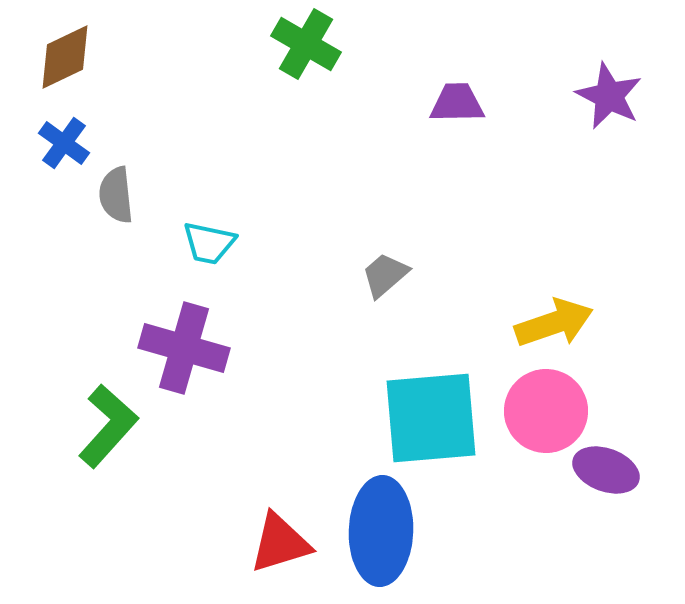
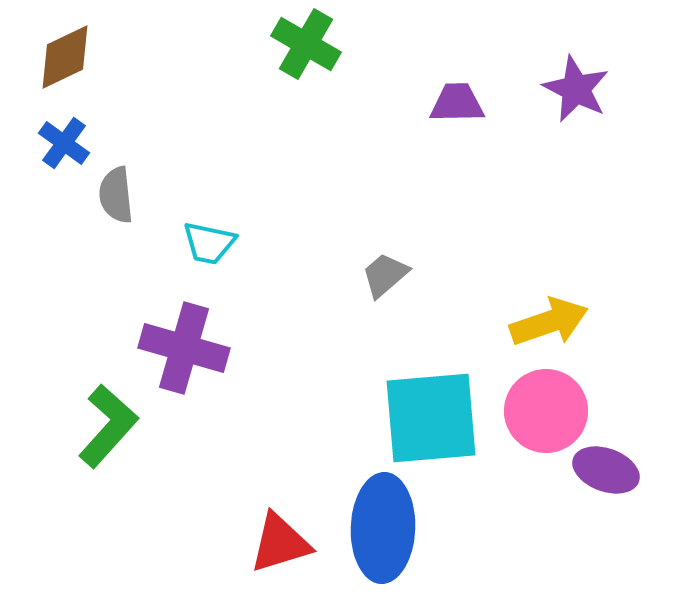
purple star: moved 33 px left, 7 px up
yellow arrow: moved 5 px left, 1 px up
blue ellipse: moved 2 px right, 3 px up
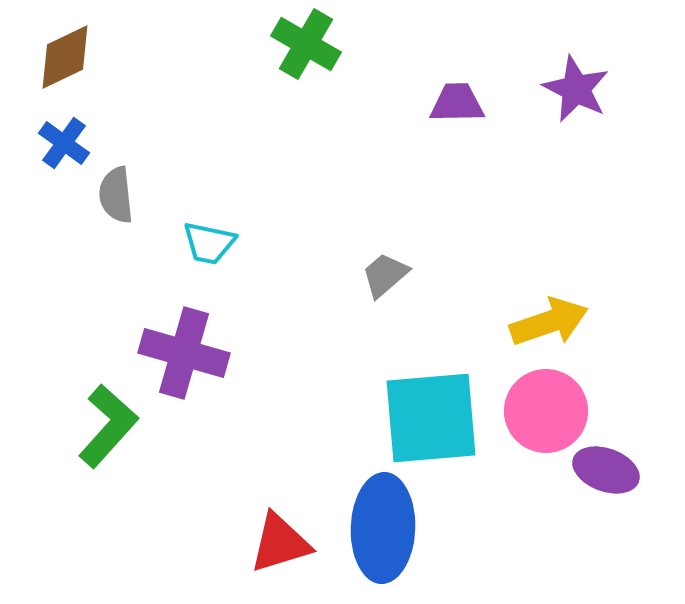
purple cross: moved 5 px down
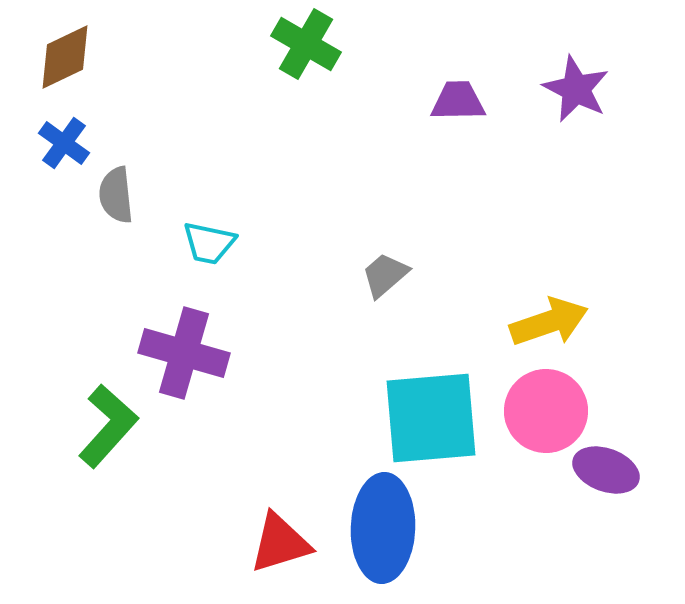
purple trapezoid: moved 1 px right, 2 px up
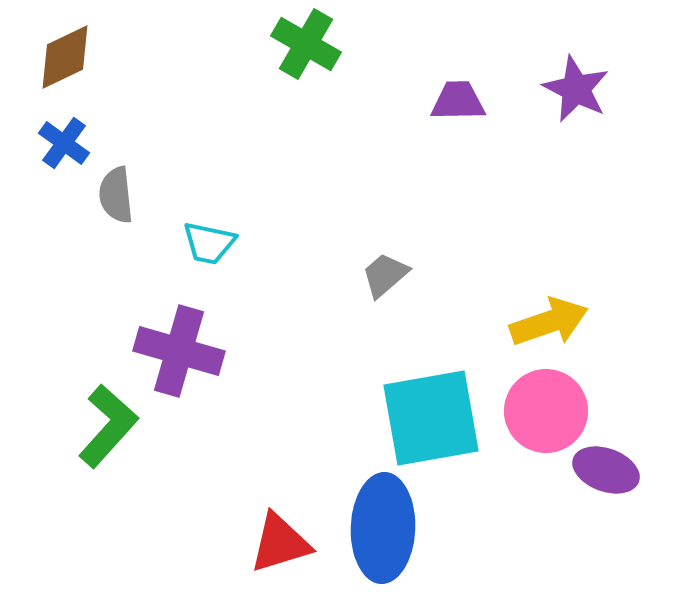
purple cross: moved 5 px left, 2 px up
cyan square: rotated 5 degrees counterclockwise
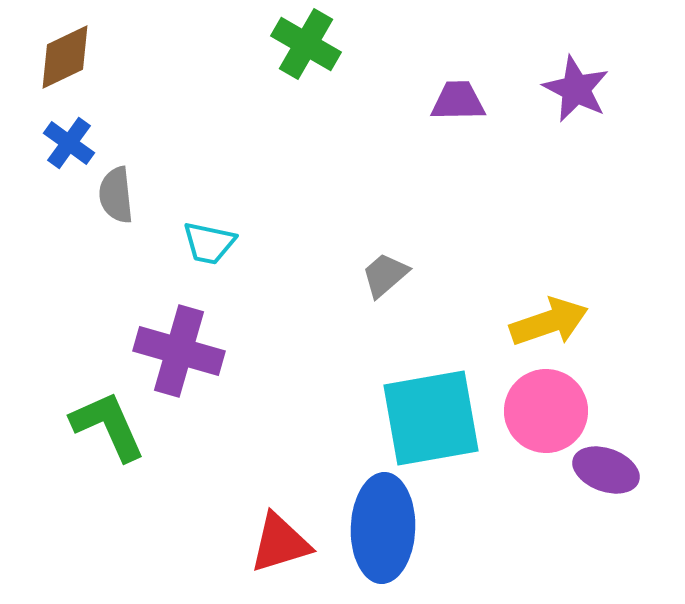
blue cross: moved 5 px right
green L-shape: rotated 66 degrees counterclockwise
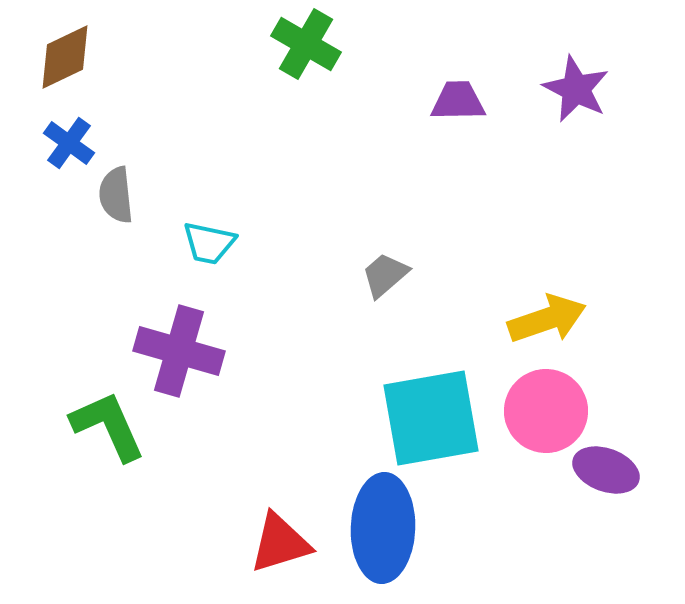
yellow arrow: moved 2 px left, 3 px up
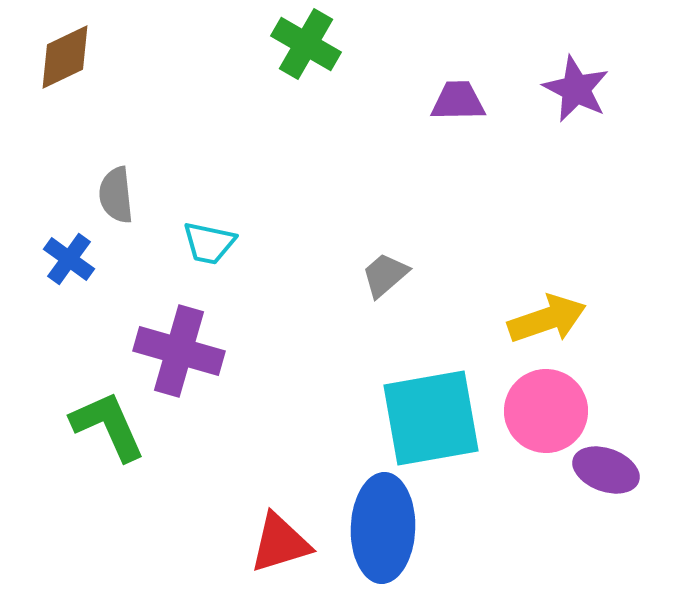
blue cross: moved 116 px down
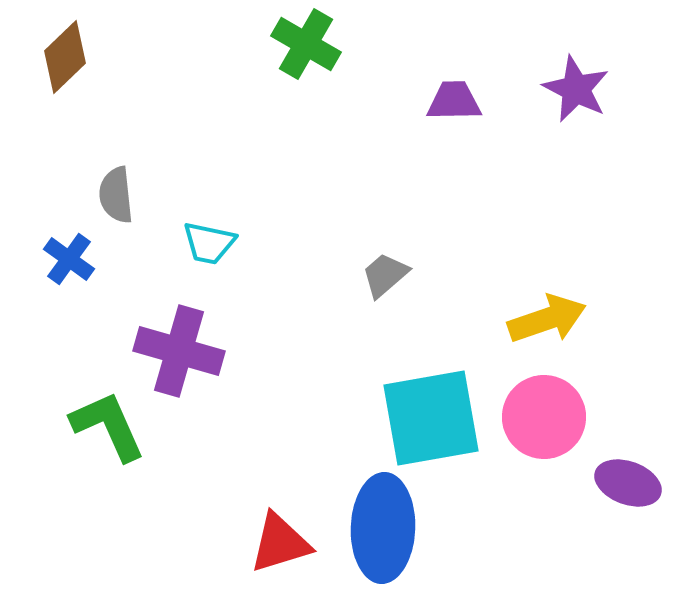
brown diamond: rotated 18 degrees counterclockwise
purple trapezoid: moved 4 px left
pink circle: moved 2 px left, 6 px down
purple ellipse: moved 22 px right, 13 px down
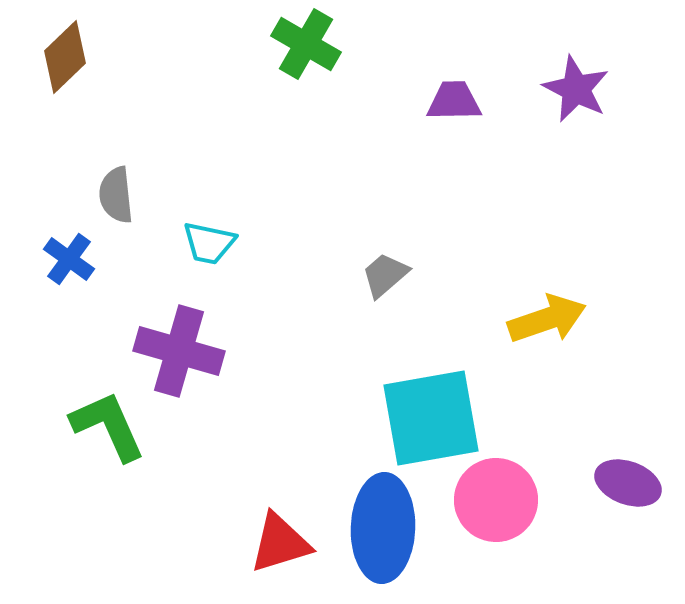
pink circle: moved 48 px left, 83 px down
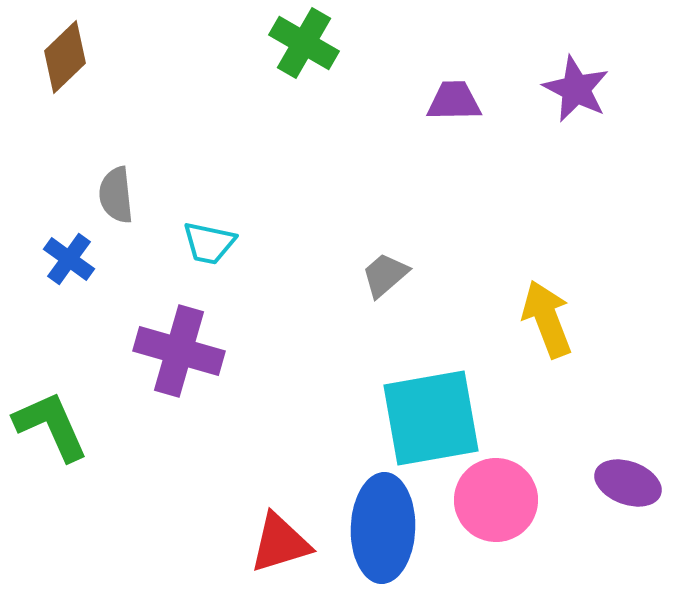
green cross: moved 2 px left, 1 px up
yellow arrow: rotated 92 degrees counterclockwise
green L-shape: moved 57 px left
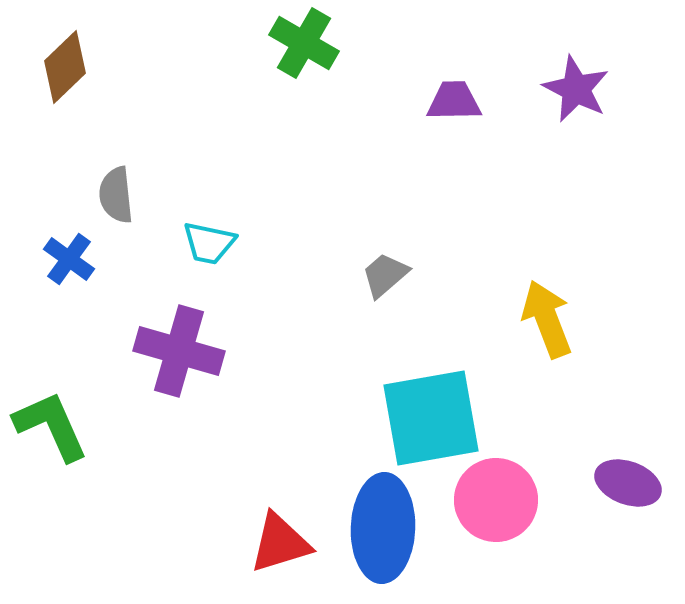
brown diamond: moved 10 px down
